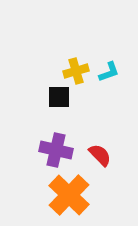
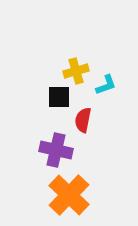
cyan L-shape: moved 3 px left, 13 px down
red semicircle: moved 17 px left, 35 px up; rotated 125 degrees counterclockwise
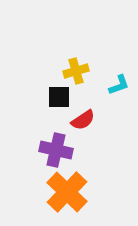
cyan L-shape: moved 13 px right
red semicircle: rotated 135 degrees counterclockwise
orange cross: moved 2 px left, 3 px up
